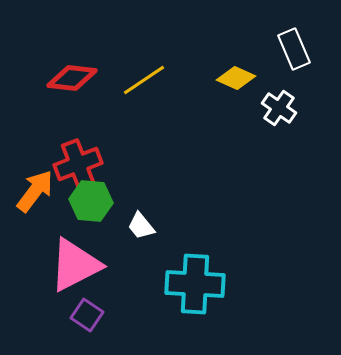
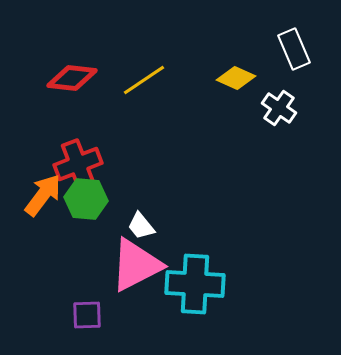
orange arrow: moved 8 px right, 4 px down
green hexagon: moved 5 px left, 2 px up
pink triangle: moved 61 px right
purple square: rotated 36 degrees counterclockwise
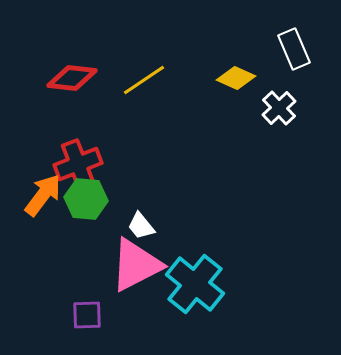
white cross: rotated 12 degrees clockwise
cyan cross: rotated 36 degrees clockwise
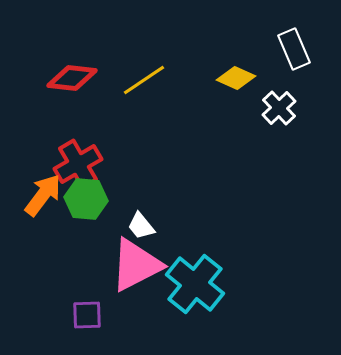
red cross: rotated 9 degrees counterclockwise
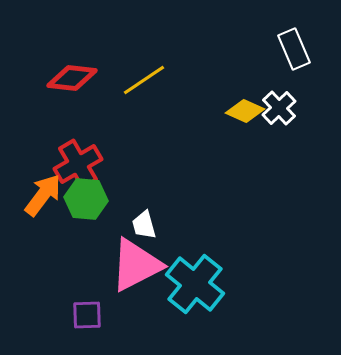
yellow diamond: moved 9 px right, 33 px down
white trapezoid: moved 3 px right, 1 px up; rotated 24 degrees clockwise
